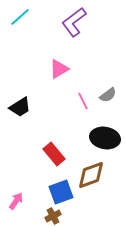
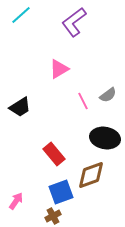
cyan line: moved 1 px right, 2 px up
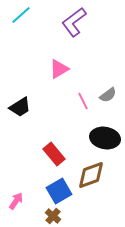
blue square: moved 2 px left, 1 px up; rotated 10 degrees counterclockwise
brown cross: rotated 21 degrees counterclockwise
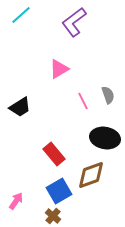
gray semicircle: rotated 72 degrees counterclockwise
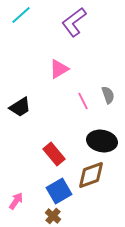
black ellipse: moved 3 px left, 3 px down
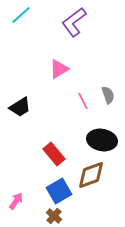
black ellipse: moved 1 px up
brown cross: moved 1 px right
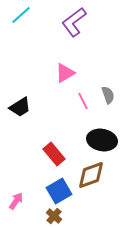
pink triangle: moved 6 px right, 4 px down
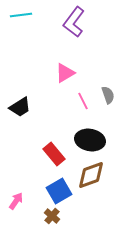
cyan line: rotated 35 degrees clockwise
purple L-shape: rotated 16 degrees counterclockwise
black ellipse: moved 12 px left
brown cross: moved 2 px left
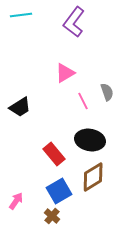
gray semicircle: moved 1 px left, 3 px up
brown diamond: moved 2 px right, 2 px down; rotated 12 degrees counterclockwise
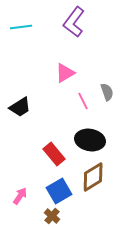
cyan line: moved 12 px down
pink arrow: moved 4 px right, 5 px up
